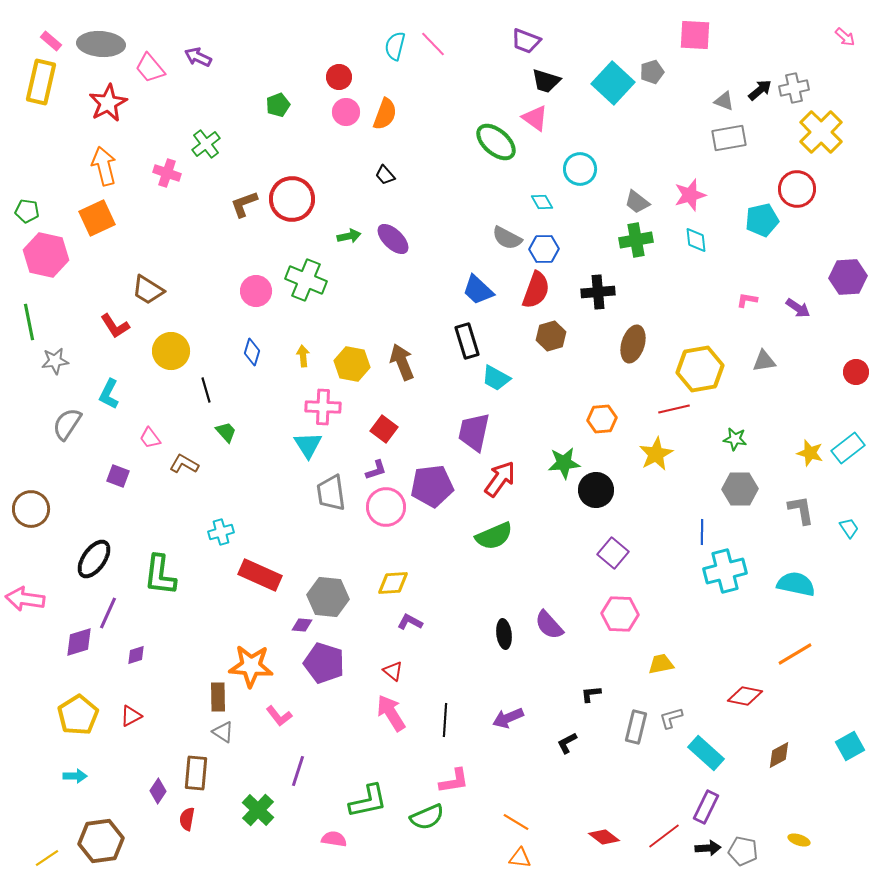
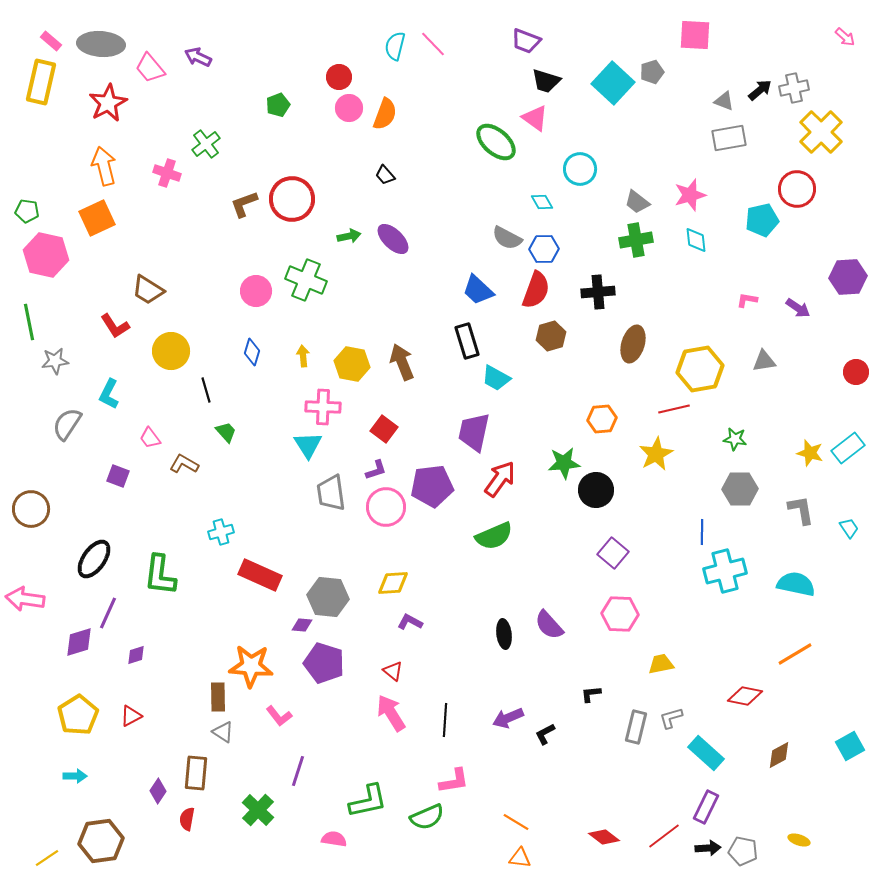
pink circle at (346, 112): moved 3 px right, 4 px up
black L-shape at (567, 743): moved 22 px left, 9 px up
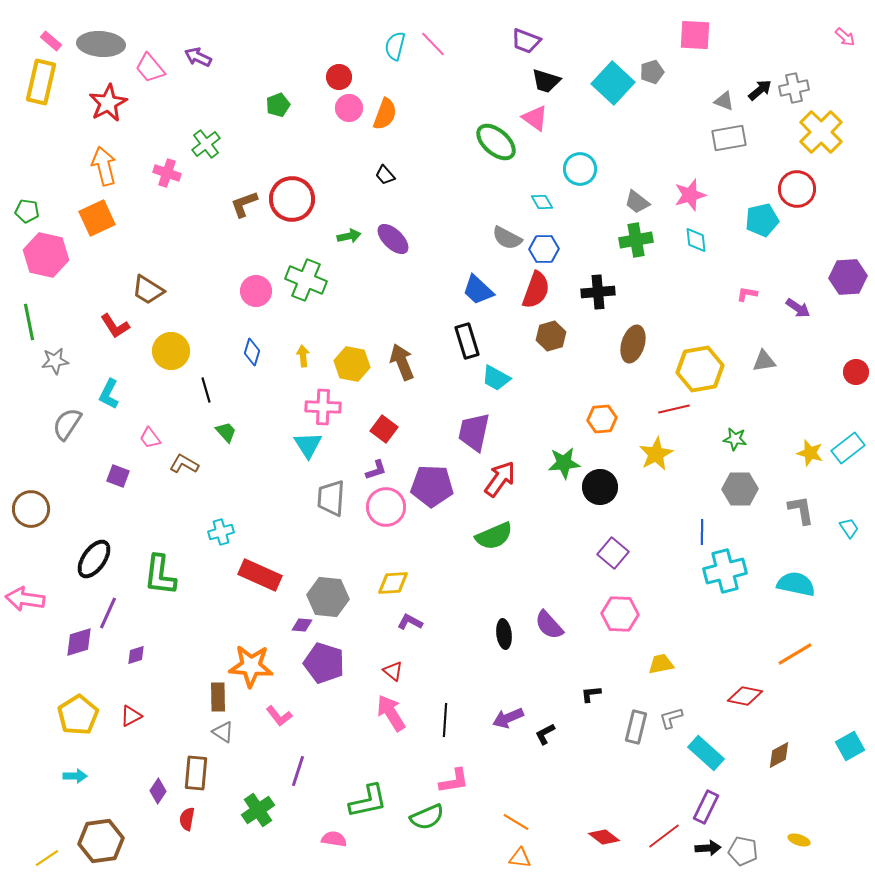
pink L-shape at (747, 300): moved 6 px up
purple pentagon at (432, 486): rotated 9 degrees clockwise
black circle at (596, 490): moved 4 px right, 3 px up
gray trapezoid at (331, 493): moved 5 px down; rotated 12 degrees clockwise
green cross at (258, 810): rotated 12 degrees clockwise
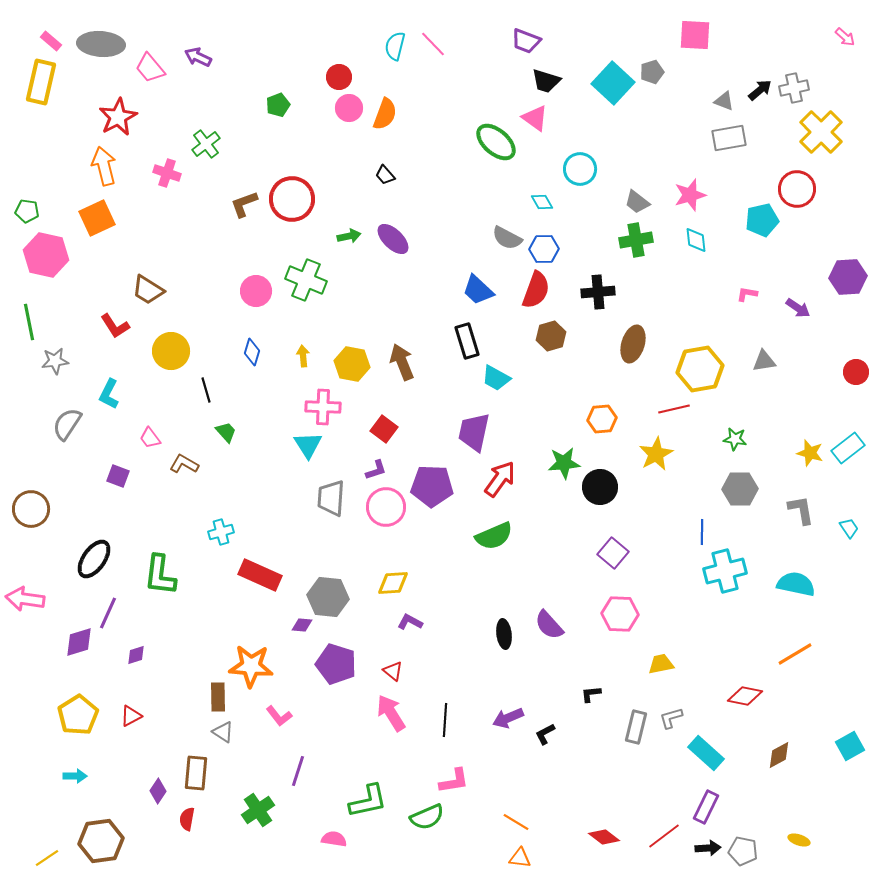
red star at (108, 103): moved 10 px right, 14 px down
purple pentagon at (324, 663): moved 12 px right, 1 px down
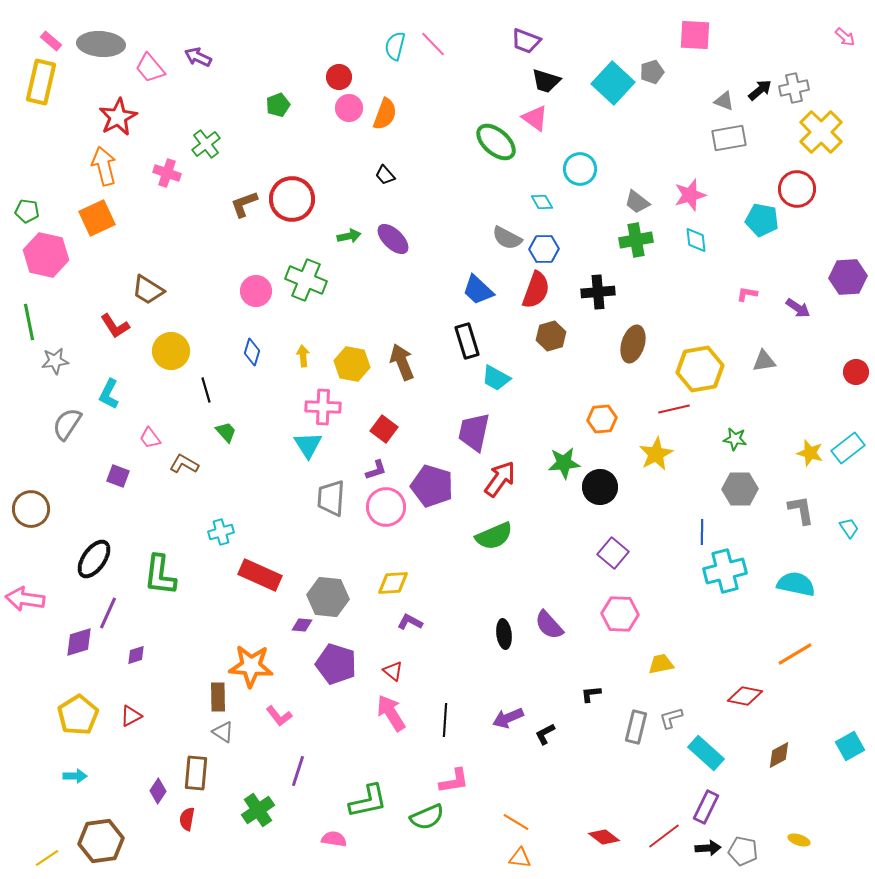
cyan pentagon at (762, 220): rotated 24 degrees clockwise
purple pentagon at (432, 486): rotated 15 degrees clockwise
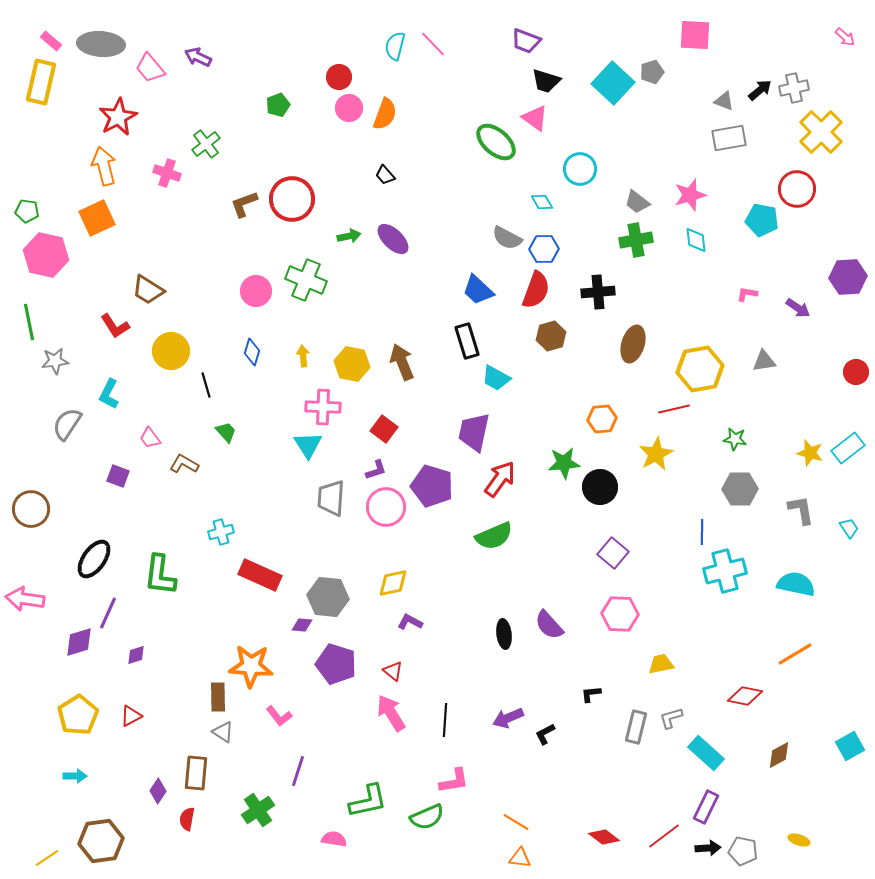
black line at (206, 390): moved 5 px up
yellow diamond at (393, 583): rotated 8 degrees counterclockwise
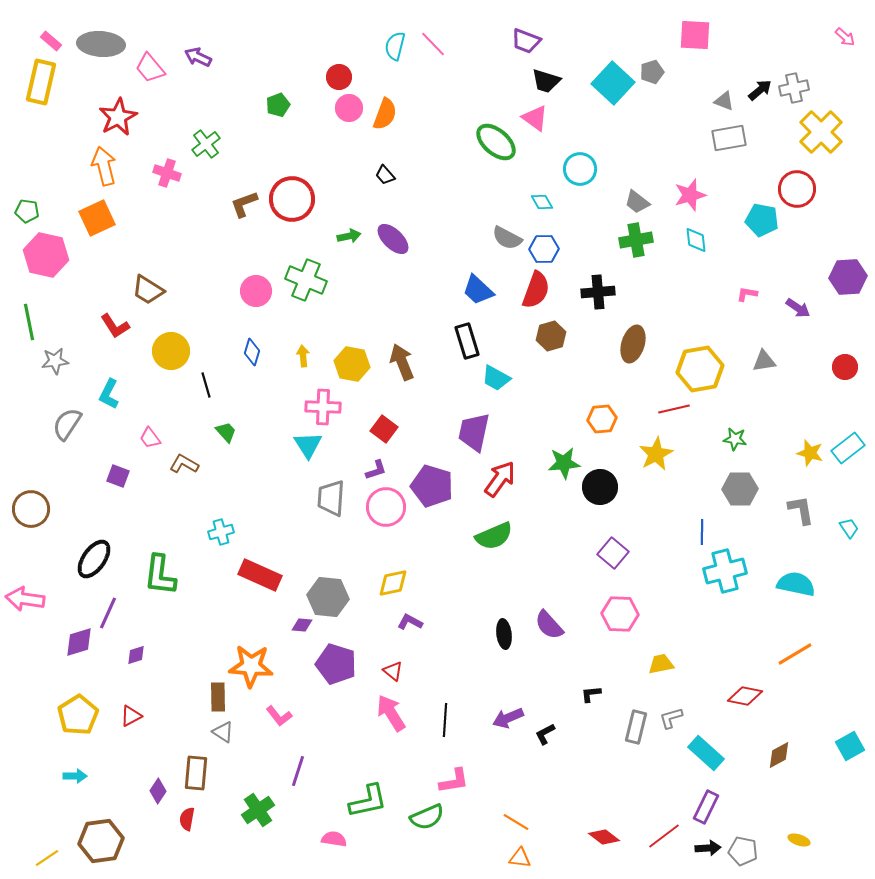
red circle at (856, 372): moved 11 px left, 5 px up
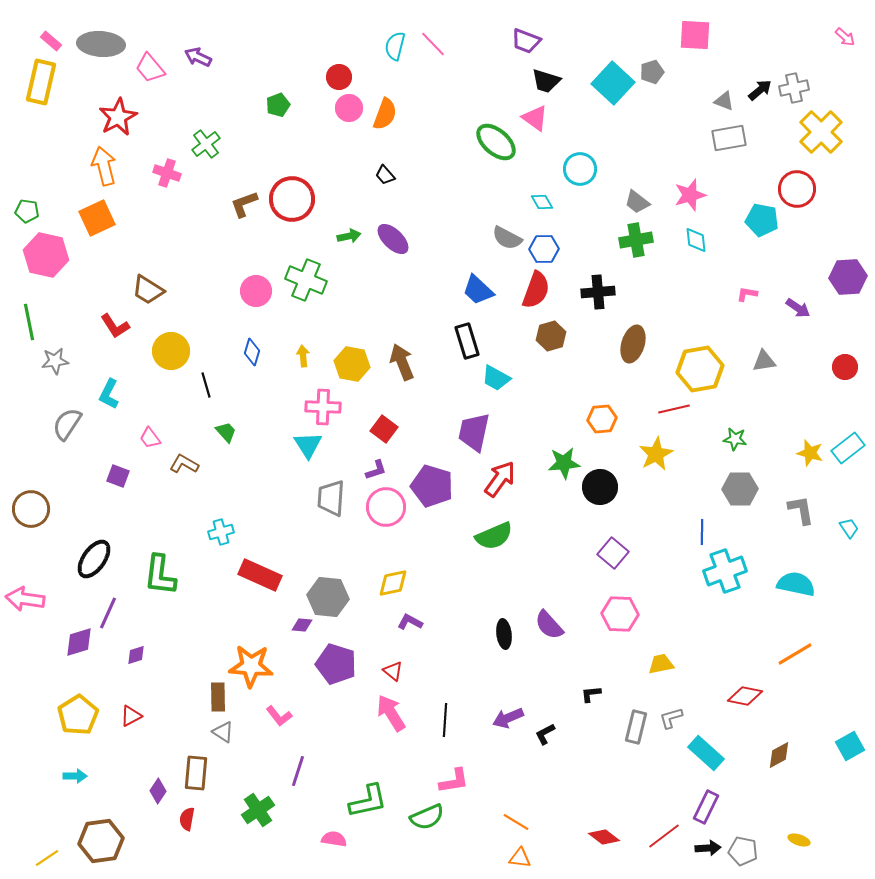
cyan cross at (725, 571): rotated 6 degrees counterclockwise
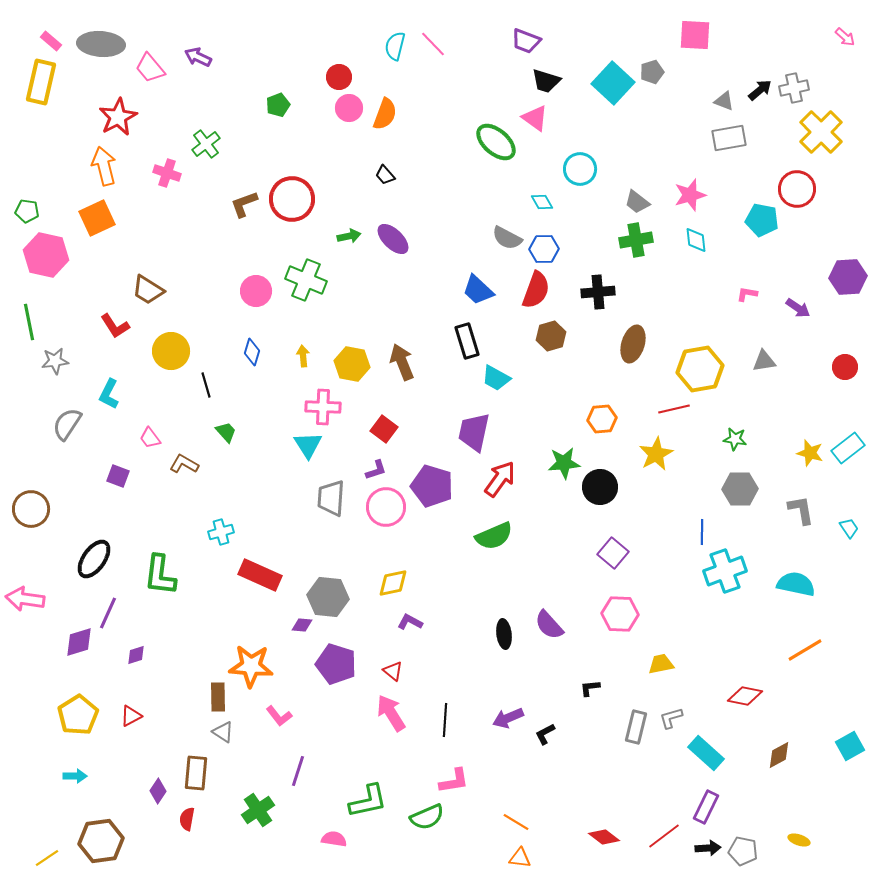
orange line at (795, 654): moved 10 px right, 4 px up
black L-shape at (591, 694): moved 1 px left, 6 px up
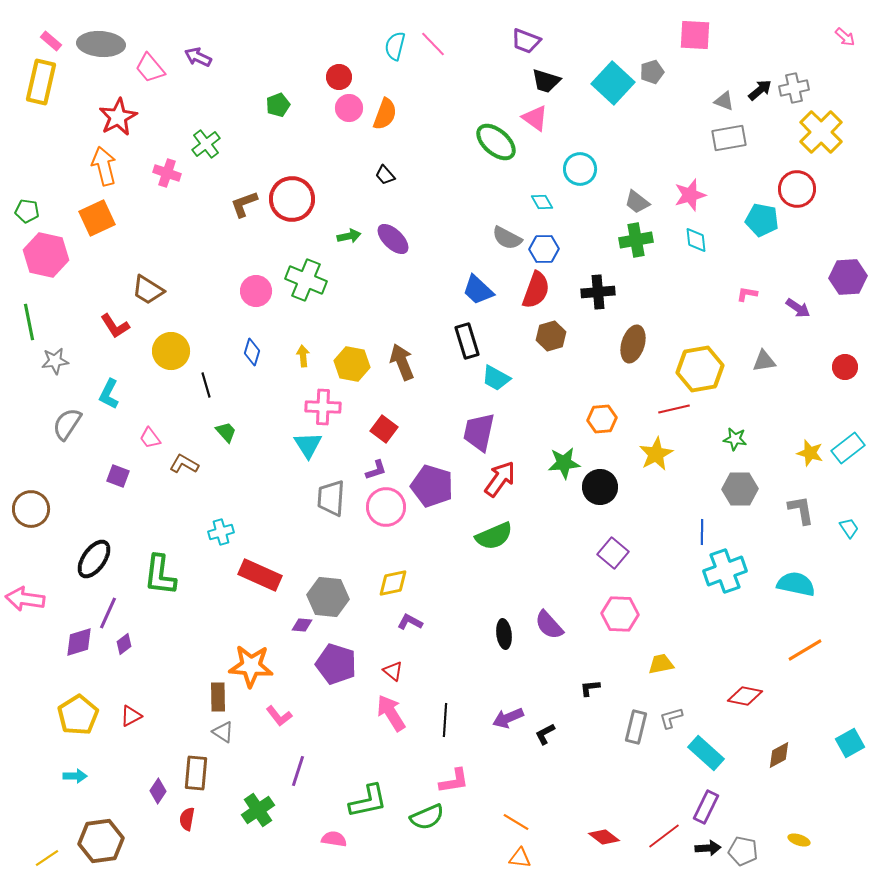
purple trapezoid at (474, 432): moved 5 px right
purple diamond at (136, 655): moved 12 px left, 11 px up; rotated 20 degrees counterclockwise
cyan square at (850, 746): moved 3 px up
